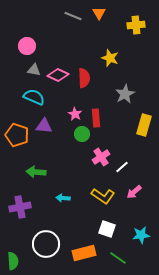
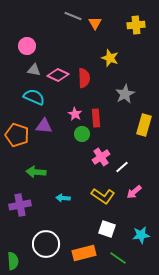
orange triangle: moved 4 px left, 10 px down
purple cross: moved 2 px up
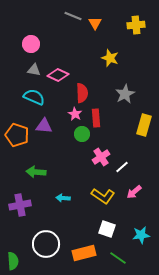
pink circle: moved 4 px right, 2 px up
red semicircle: moved 2 px left, 15 px down
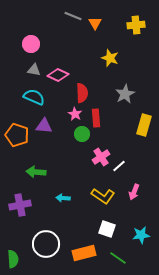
white line: moved 3 px left, 1 px up
pink arrow: rotated 28 degrees counterclockwise
green semicircle: moved 2 px up
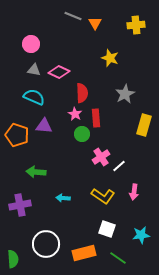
pink diamond: moved 1 px right, 3 px up
pink arrow: rotated 14 degrees counterclockwise
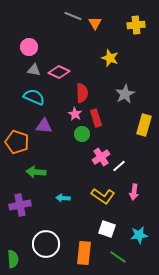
pink circle: moved 2 px left, 3 px down
red rectangle: rotated 12 degrees counterclockwise
orange pentagon: moved 7 px down
cyan star: moved 2 px left
orange rectangle: rotated 70 degrees counterclockwise
green line: moved 1 px up
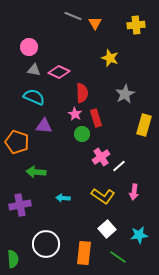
white square: rotated 30 degrees clockwise
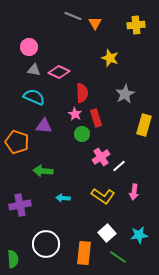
green arrow: moved 7 px right, 1 px up
white square: moved 4 px down
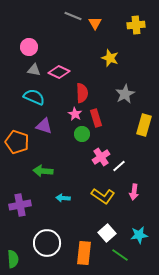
purple triangle: rotated 12 degrees clockwise
white circle: moved 1 px right, 1 px up
green line: moved 2 px right, 2 px up
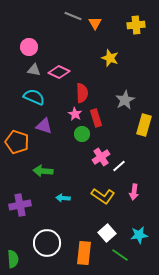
gray star: moved 6 px down
